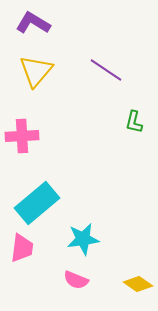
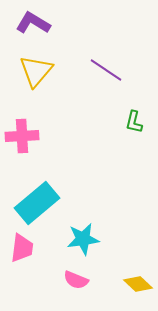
yellow diamond: rotated 8 degrees clockwise
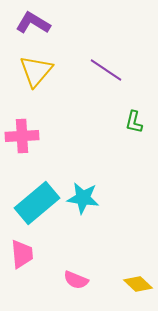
cyan star: moved 41 px up; rotated 16 degrees clockwise
pink trapezoid: moved 6 px down; rotated 12 degrees counterclockwise
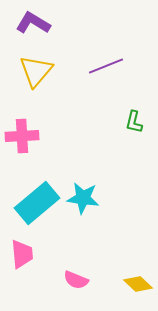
purple line: moved 4 px up; rotated 56 degrees counterclockwise
